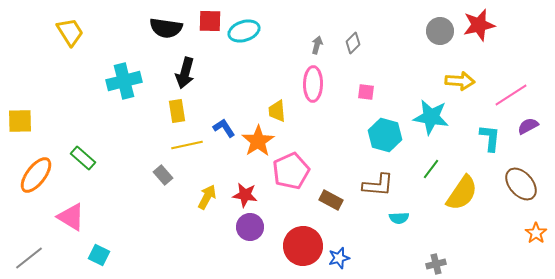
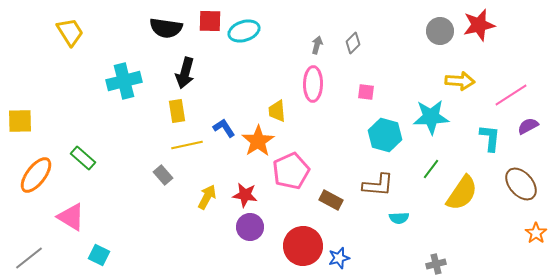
cyan star at (431, 117): rotated 12 degrees counterclockwise
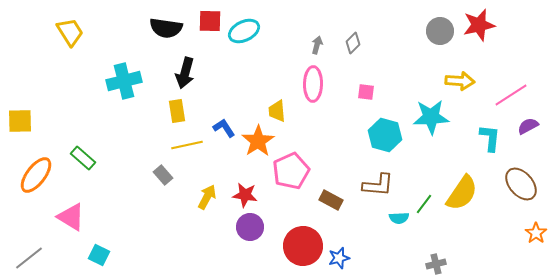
cyan ellipse at (244, 31): rotated 8 degrees counterclockwise
green line at (431, 169): moved 7 px left, 35 px down
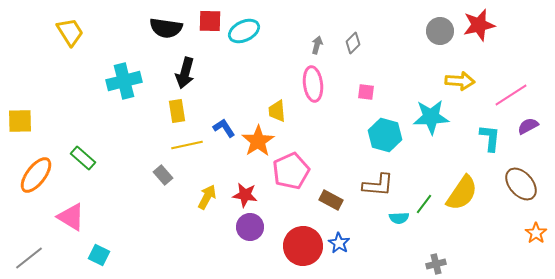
pink ellipse at (313, 84): rotated 8 degrees counterclockwise
blue star at (339, 258): moved 15 px up; rotated 25 degrees counterclockwise
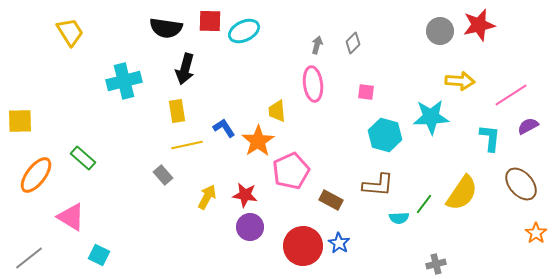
black arrow at (185, 73): moved 4 px up
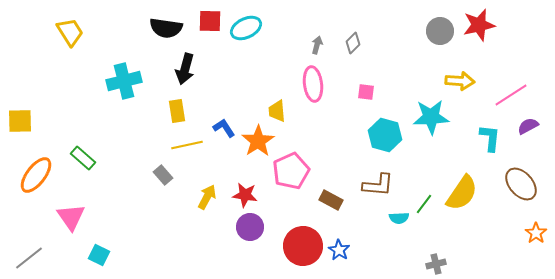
cyan ellipse at (244, 31): moved 2 px right, 3 px up
pink triangle at (71, 217): rotated 24 degrees clockwise
blue star at (339, 243): moved 7 px down
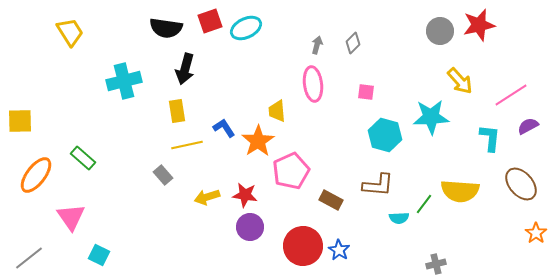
red square at (210, 21): rotated 20 degrees counterclockwise
yellow arrow at (460, 81): rotated 44 degrees clockwise
yellow semicircle at (462, 193): moved 2 px left, 2 px up; rotated 60 degrees clockwise
yellow arrow at (207, 197): rotated 135 degrees counterclockwise
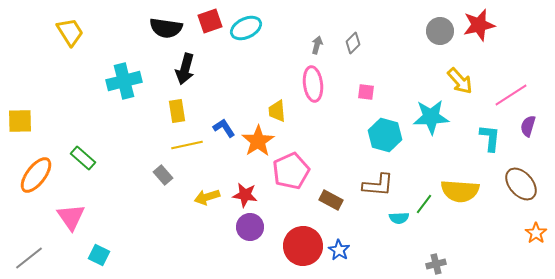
purple semicircle at (528, 126): rotated 45 degrees counterclockwise
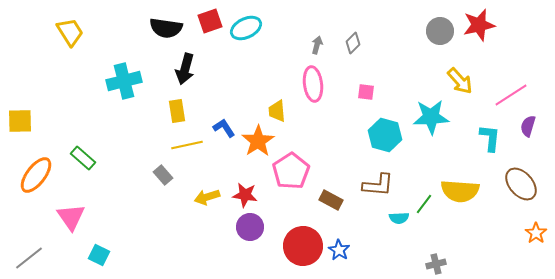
pink pentagon at (291, 171): rotated 9 degrees counterclockwise
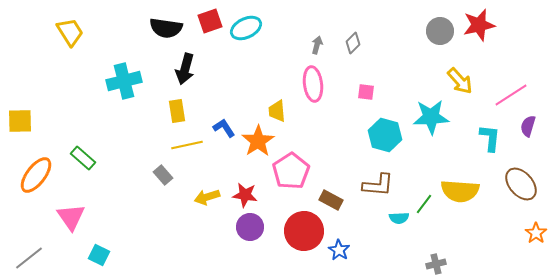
red circle at (303, 246): moved 1 px right, 15 px up
